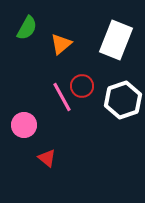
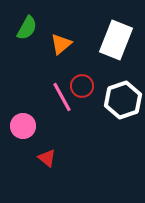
pink circle: moved 1 px left, 1 px down
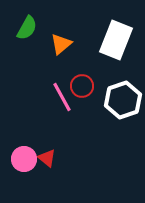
pink circle: moved 1 px right, 33 px down
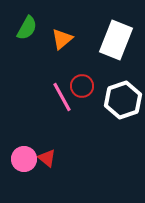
orange triangle: moved 1 px right, 5 px up
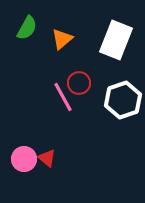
red circle: moved 3 px left, 3 px up
pink line: moved 1 px right
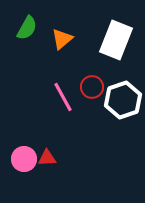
red circle: moved 13 px right, 4 px down
red triangle: rotated 42 degrees counterclockwise
